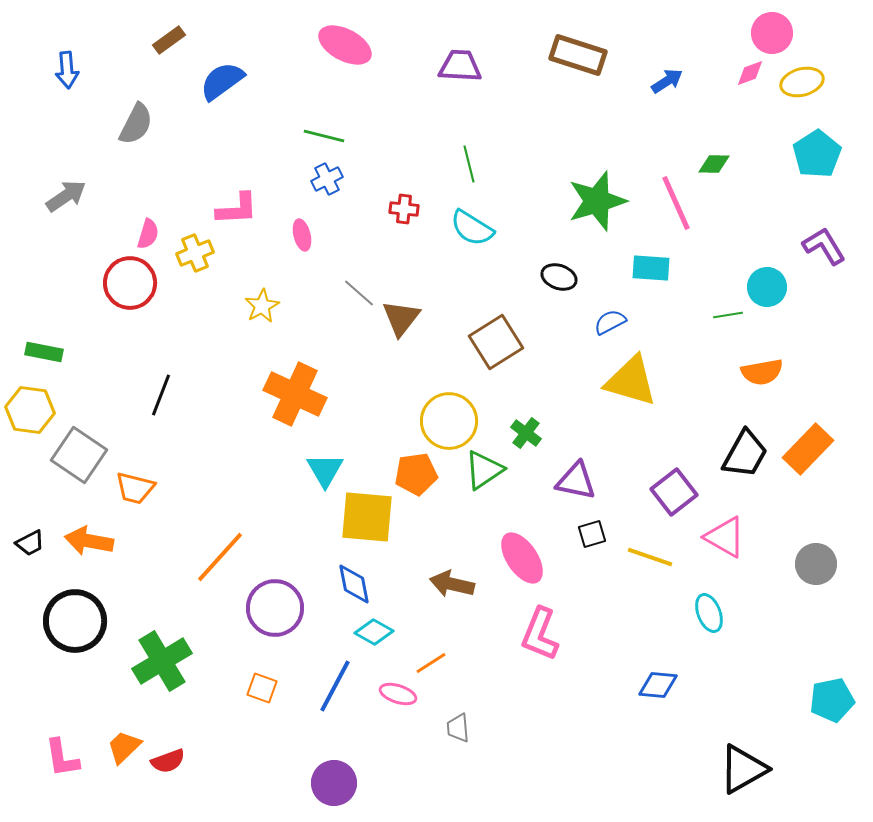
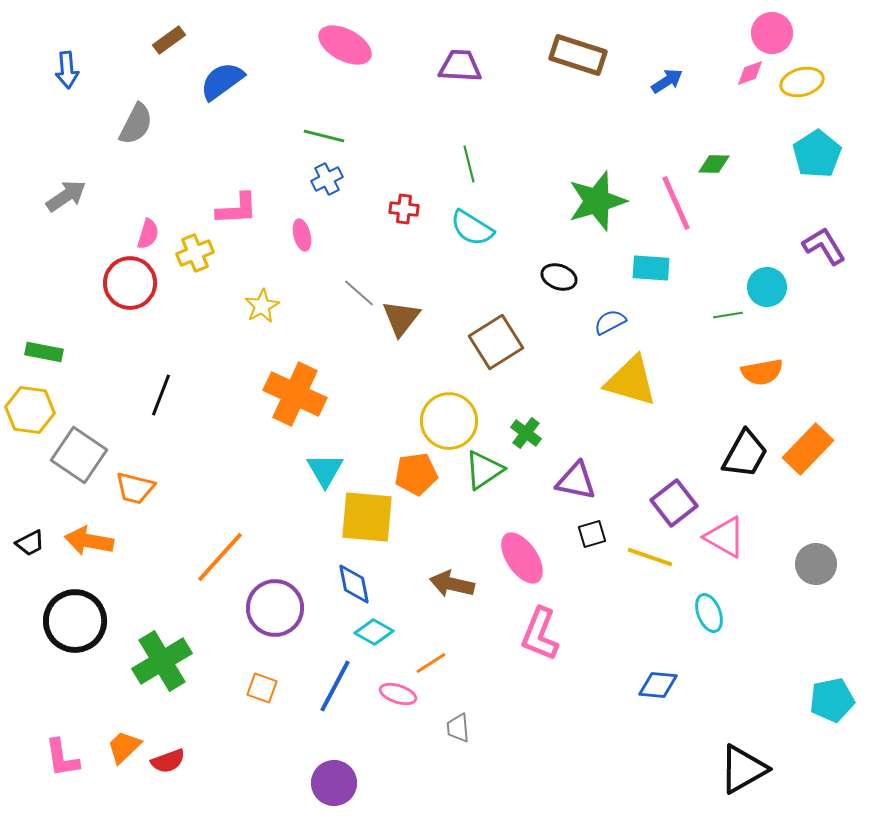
purple square at (674, 492): moved 11 px down
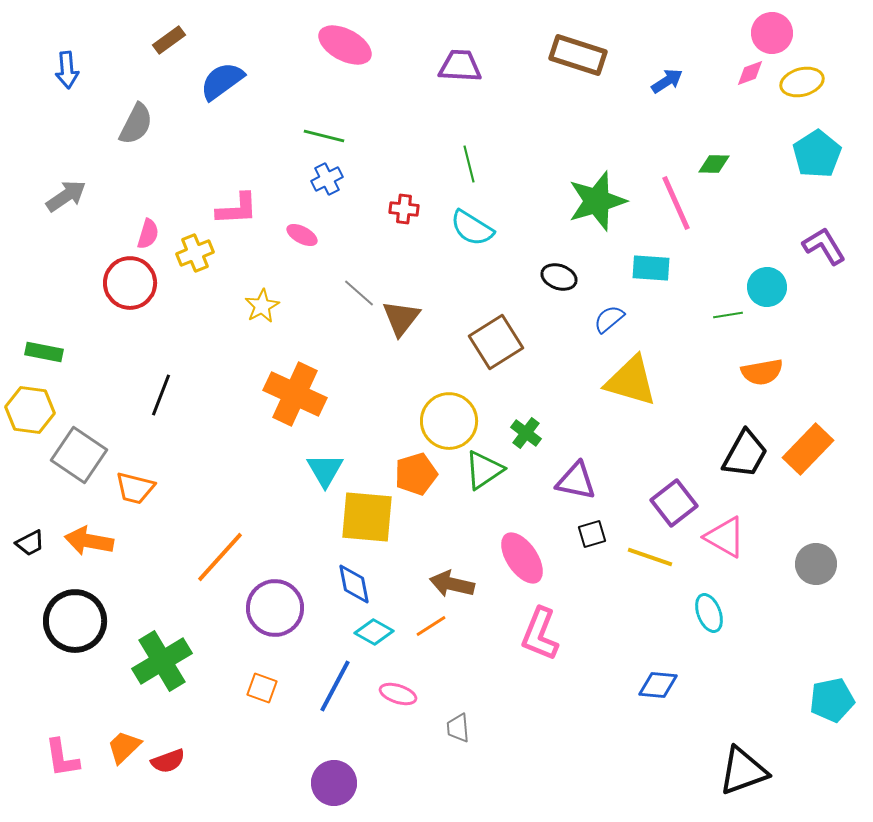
pink ellipse at (302, 235): rotated 48 degrees counterclockwise
blue semicircle at (610, 322): moved 1 px left, 3 px up; rotated 12 degrees counterclockwise
orange pentagon at (416, 474): rotated 9 degrees counterclockwise
orange line at (431, 663): moved 37 px up
black triangle at (743, 769): moved 2 px down; rotated 10 degrees clockwise
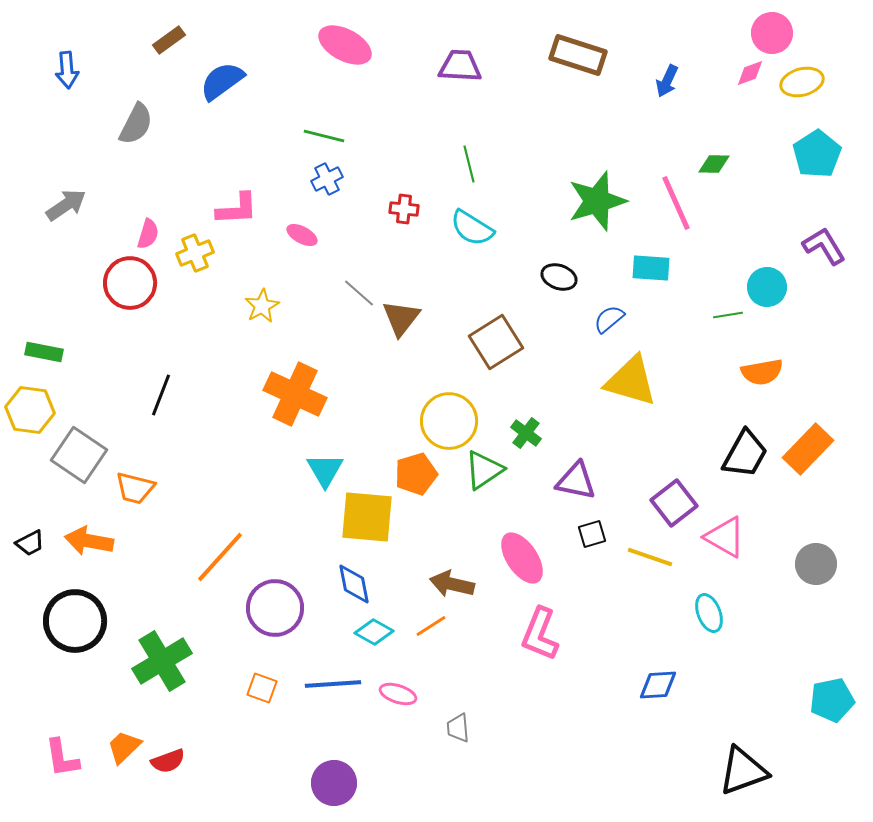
blue arrow at (667, 81): rotated 148 degrees clockwise
gray arrow at (66, 196): moved 9 px down
blue diamond at (658, 685): rotated 9 degrees counterclockwise
blue line at (335, 686): moved 2 px left, 2 px up; rotated 58 degrees clockwise
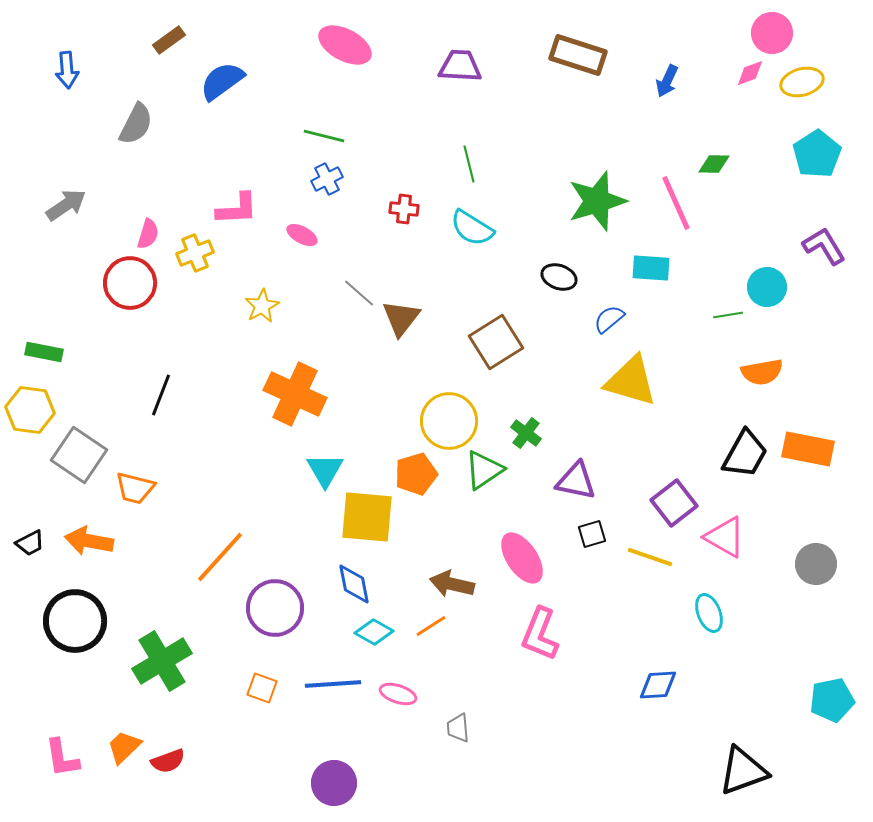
orange rectangle at (808, 449): rotated 57 degrees clockwise
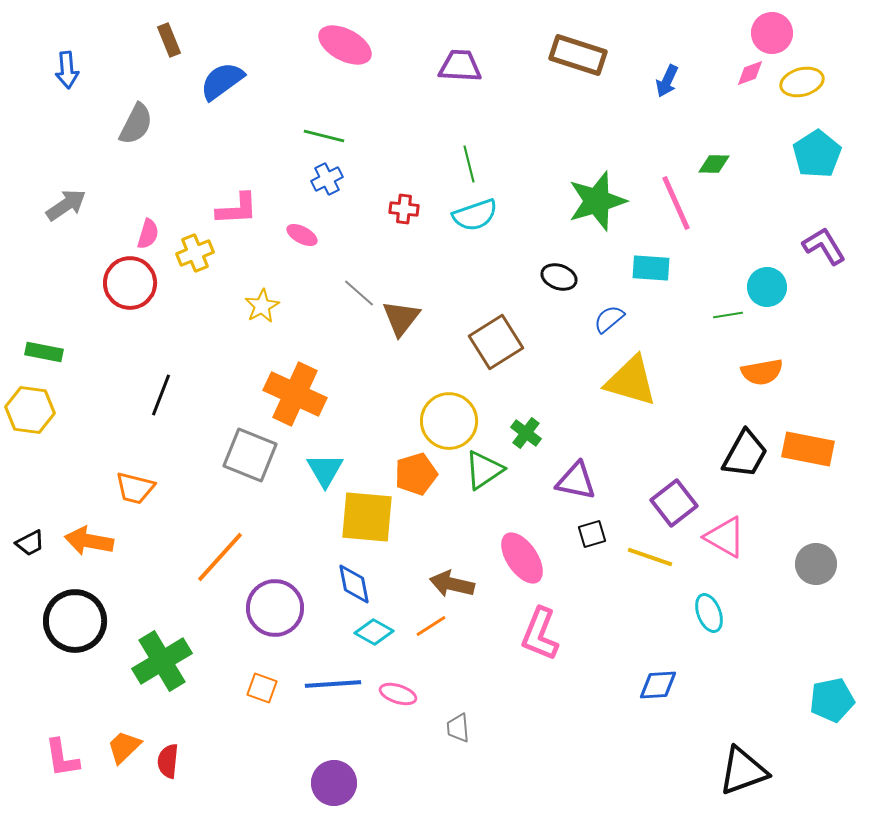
brown rectangle at (169, 40): rotated 76 degrees counterclockwise
cyan semicircle at (472, 228): moved 3 px right, 13 px up; rotated 51 degrees counterclockwise
gray square at (79, 455): moved 171 px right; rotated 12 degrees counterclockwise
red semicircle at (168, 761): rotated 116 degrees clockwise
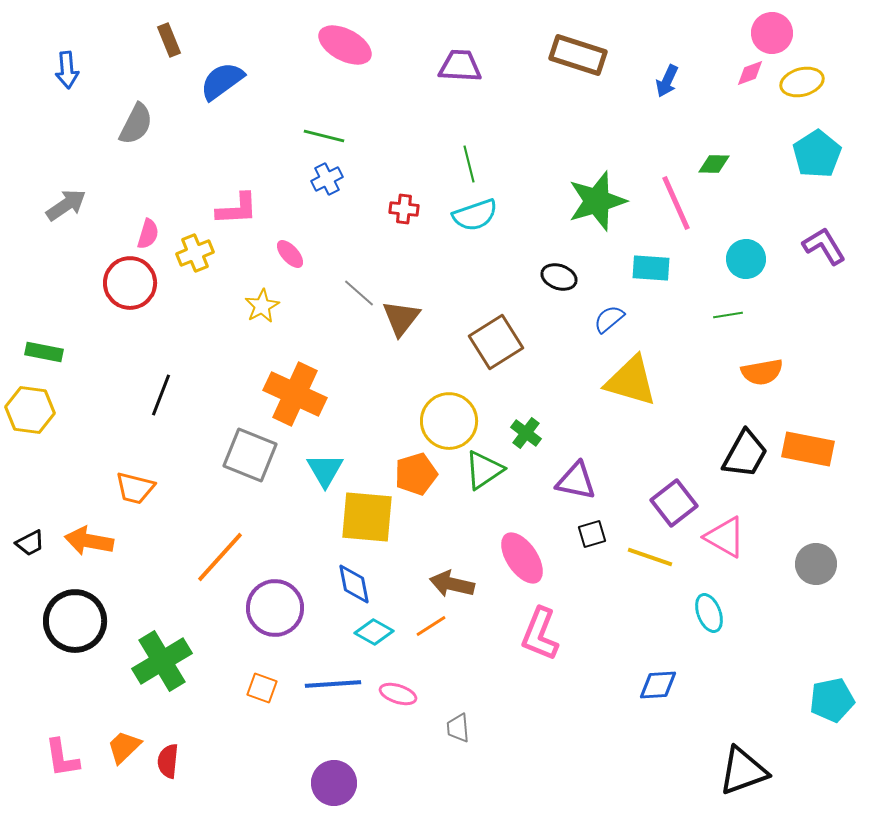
pink ellipse at (302, 235): moved 12 px left, 19 px down; rotated 20 degrees clockwise
cyan circle at (767, 287): moved 21 px left, 28 px up
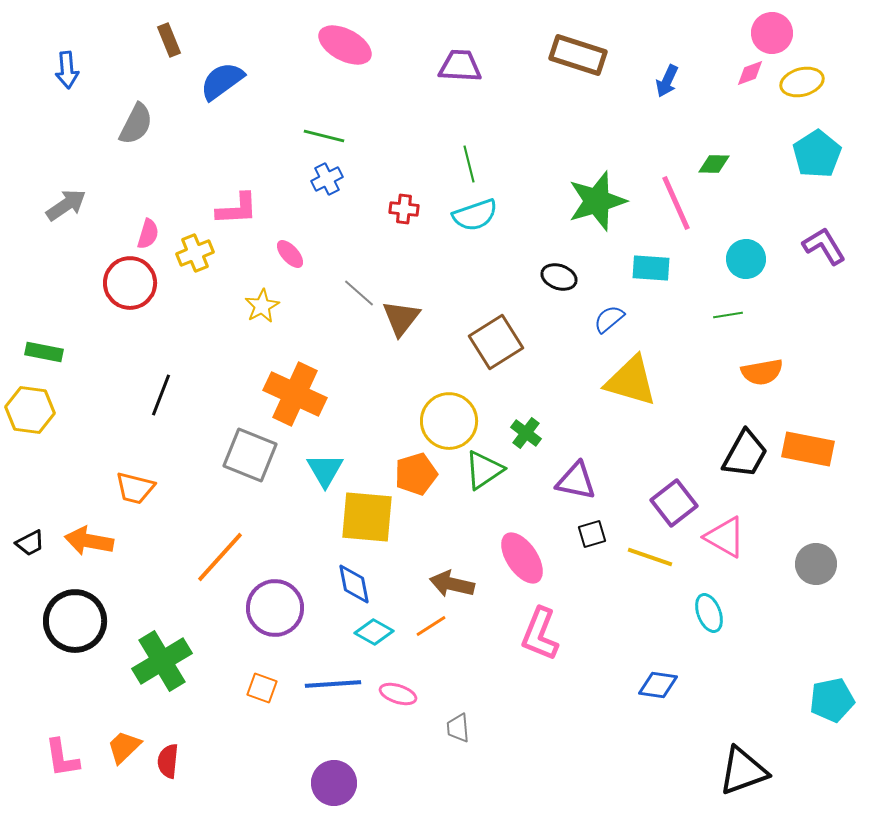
blue diamond at (658, 685): rotated 12 degrees clockwise
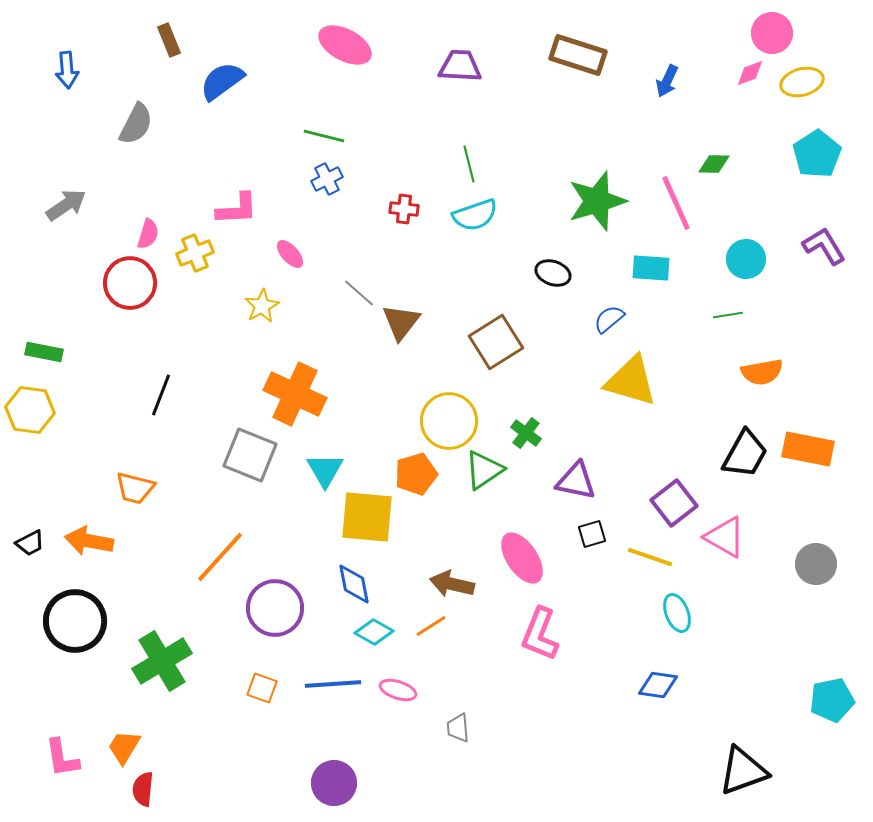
black ellipse at (559, 277): moved 6 px left, 4 px up
brown triangle at (401, 318): moved 4 px down
cyan ellipse at (709, 613): moved 32 px left
pink ellipse at (398, 694): moved 4 px up
orange trapezoid at (124, 747): rotated 15 degrees counterclockwise
red semicircle at (168, 761): moved 25 px left, 28 px down
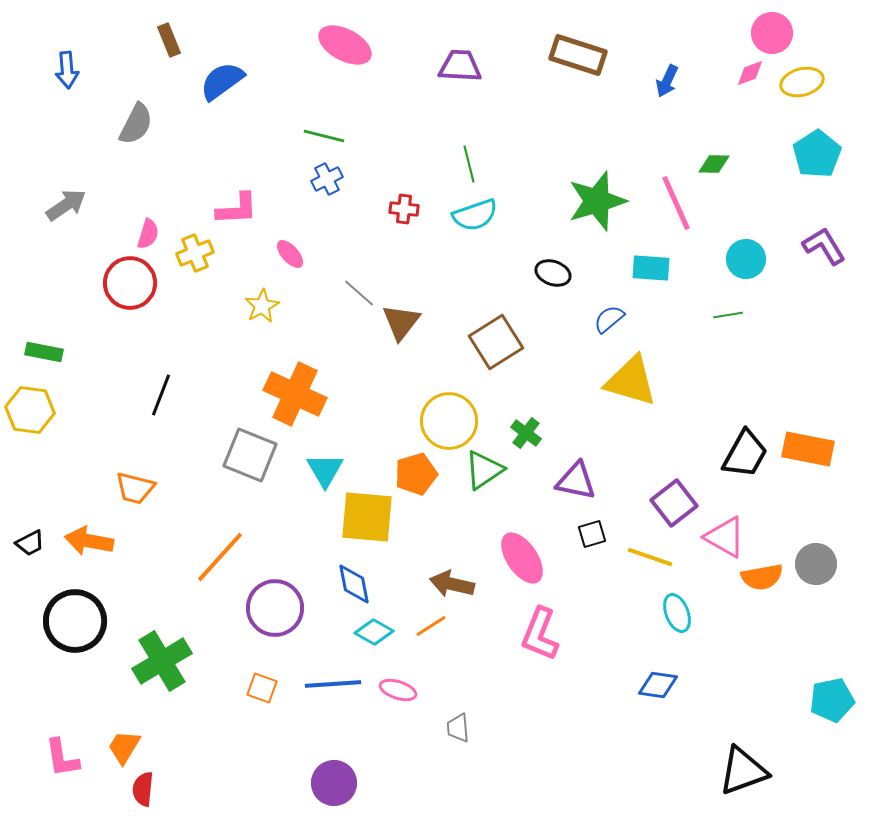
orange semicircle at (762, 372): moved 205 px down
